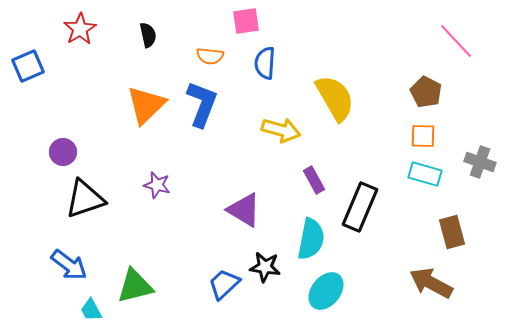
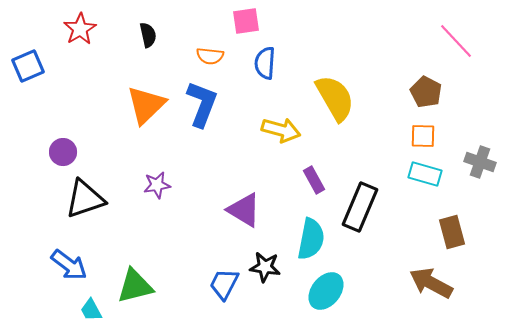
purple star: rotated 24 degrees counterclockwise
blue trapezoid: rotated 20 degrees counterclockwise
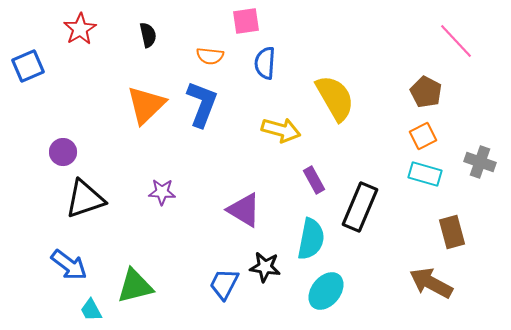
orange square: rotated 28 degrees counterclockwise
purple star: moved 5 px right, 7 px down; rotated 12 degrees clockwise
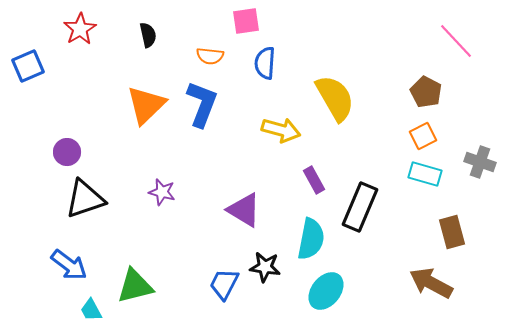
purple circle: moved 4 px right
purple star: rotated 12 degrees clockwise
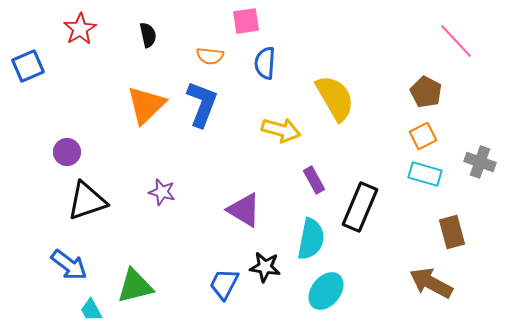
black triangle: moved 2 px right, 2 px down
